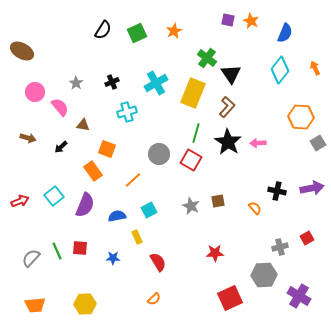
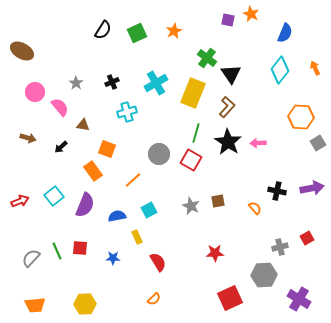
orange star at (251, 21): moved 7 px up
purple cross at (299, 296): moved 3 px down
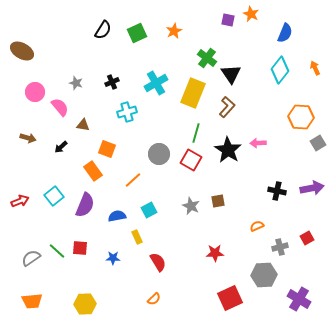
gray star at (76, 83): rotated 16 degrees counterclockwise
black star at (228, 142): moved 8 px down
orange semicircle at (255, 208): moved 2 px right, 18 px down; rotated 72 degrees counterclockwise
green line at (57, 251): rotated 24 degrees counterclockwise
gray semicircle at (31, 258): rotated 12 degrees clockwise
orange trapezoid at (35, 305): moved 3 px left, 4 px up
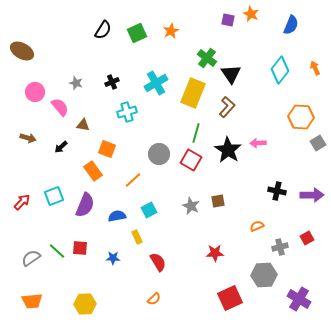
orange star at (174, 31): moved 3 px left
blue semicircle at (285, 33): moved 6 px right, 8 px up
purple arrow at (312, 188): moved 7 px down; rotated 10 degrees clockwise
cyan square at (54, 196): rotated 18 degrees clockwise
red arrow at (20, 201): moved 2 px right, 1 px down; rotated 24 degrees counterclockwise
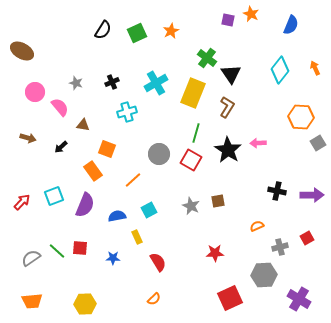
brown L-shape at (227, 107): rotated 10 degrees counterclockwise
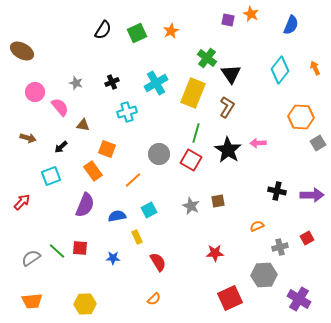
cyan square at (54, 196): moved 3 px left, 20 px up
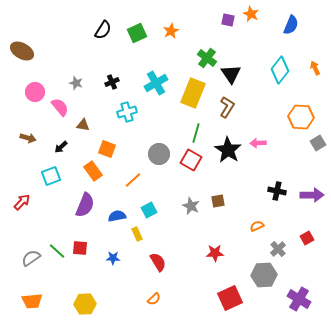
yellow rectangle at (137, 237): moved 3 px up
gray cross at (280, 247): moved 2 px left, 2 px down; rotated 28 degrees counterclockwise
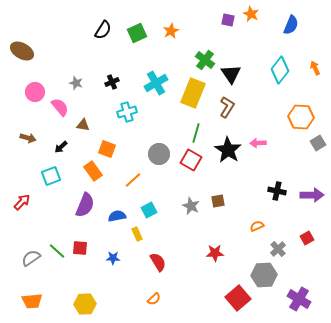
green cross at (207, 58): moved 2 px left, 2 px down
red square at (230, 298): moved 8 px right; rotated 15 degrees counterclockwise
